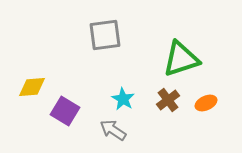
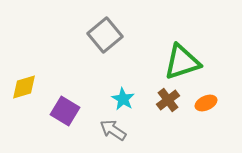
gray square: rotated 32 degrees counterclockwise
green triangle: moved 1 px right, 3 px down
yellow diamond: moved 8 px left; rotated 12 degrees counterclockwise
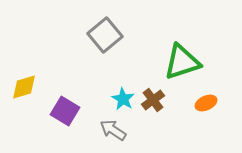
brown cross: moved 15 px left
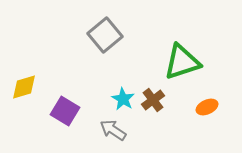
orange ellipse: moved 1 px right, 4 px down
